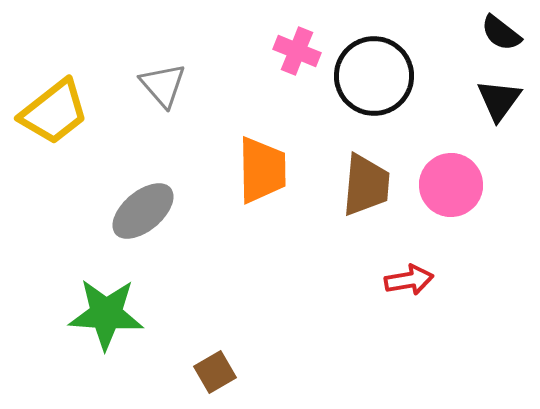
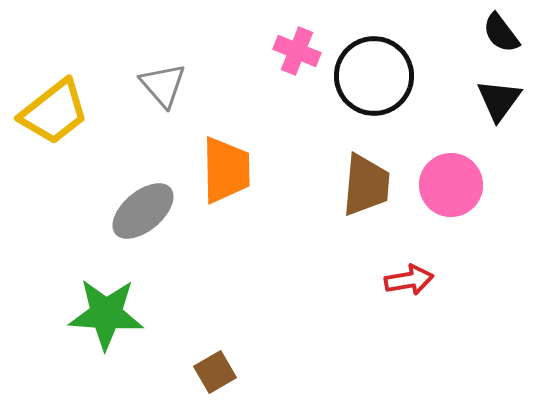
black semicircle: rotated 15 degrees clockwise
orange trapezoid: moved 36 px left
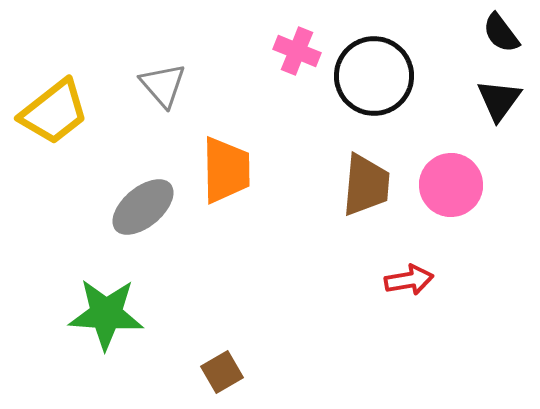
gray ellipse: moved 4 px up
brown square: moved 7 px right
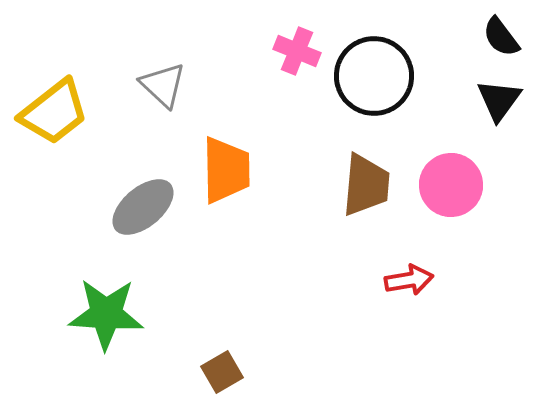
black semicircle: moved 4 px down
gray triangle: rotated 6 degrees counterclockwise
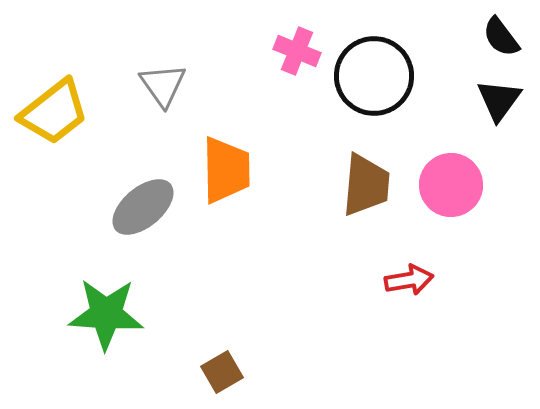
gray triangle: rotated 12 degrees clockwise
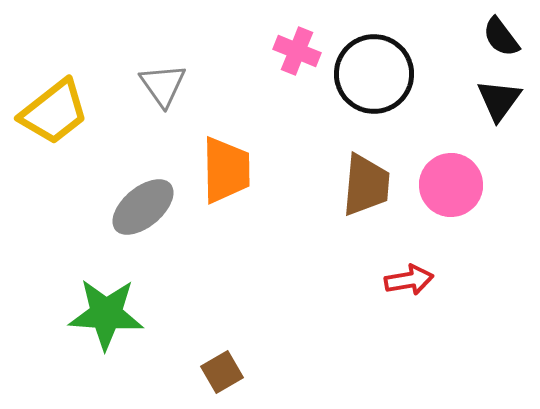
black circle: moved 2 px up
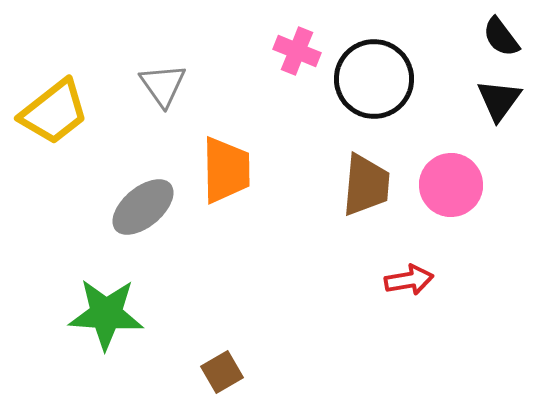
black circle: moved 5 px down
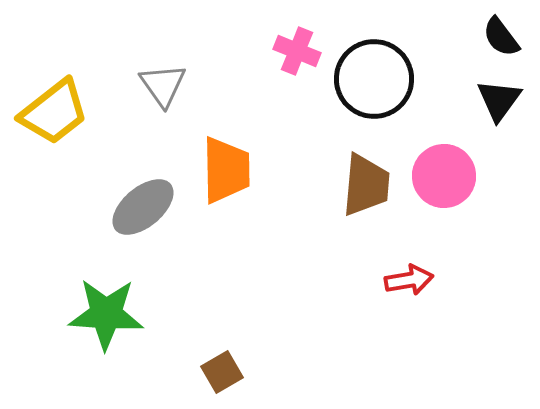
pink circle: moved 7 px left, 9 px up
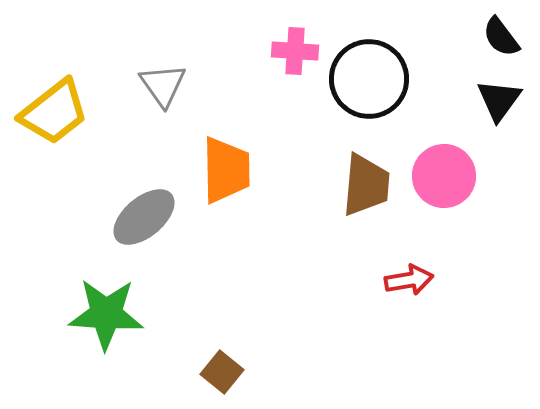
pink cross: moved 2 px left; rotated 18 degrees counterclockwise
black circle: moved 5 px left
gray ellipse: moved 1 px right, 10 px down
brown square: rotated 21 degrees counterclockwise
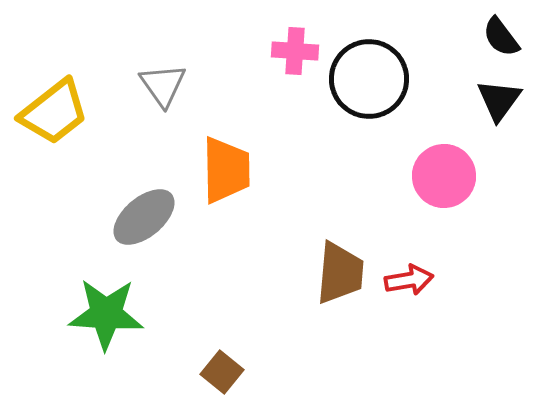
brown trapezoid: moved 26 px left, 88 px down
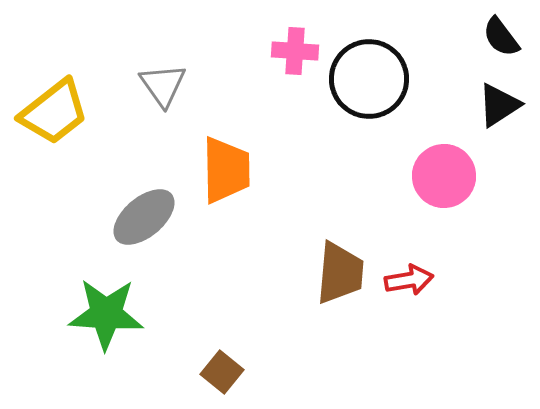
black triangle: moved 5 px down; rotated 21 degrees clockwise
